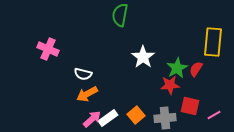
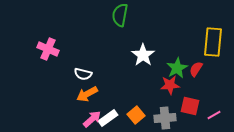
white star: moved 2 px up
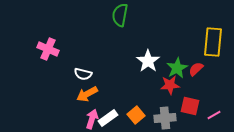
white star: moved 5 px right, 6 px down
red semicircle: rotated 14 degrees clockwise
pink arrow: rotated 30 degrees counterclockwise
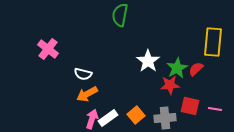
pink cross: rotated 15 degrees clockwise
pink line: moved 1 px right, 6 px up; rotated 40 degrees clockwise
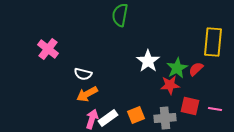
orange square: rotated 18 degrees clockwise
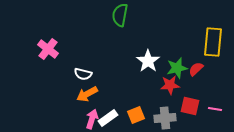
green star: rotated 15 degrees clockwise
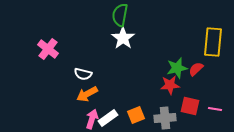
white star: moved 25 px left, 23 px up
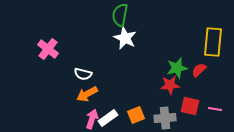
white star: moved 2 px right; rotated 10 degrees counterclockwise
red semicircle: moved 3 px right, 1 px down
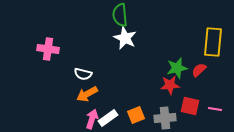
green semicircle: rotated 15 degrees counterclockwise
pink cross: rotated 30 degrees counterclockwise
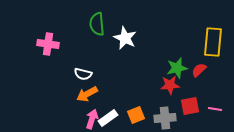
green semicircle: moved 23 px left, 9 px down
pink cross: moved 5 px up
red square: rotated 24 degrees counterclockwise
